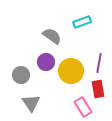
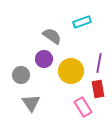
purple circle: moved 2 px left, 3 px up
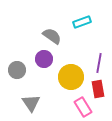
yellow circle: moved 6 px down
gray circle: moved 4 px left, 5 px up
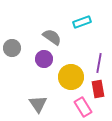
gray semicircle: moved 1 px down
gray circle: moved 5 px left, 22 px up
gray triangle: moved 7 px right, 1 px down
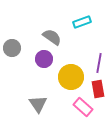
pink rectangle: rotated 18 degrees counterclockwise
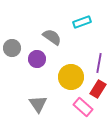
purple circle: moved 7 px left
red rectangle: rotated 42 degrees clockwise
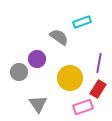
gray semicircle: moved 7 px right
gray circle: moved 7 px right, 24 px down
yellow circle: moved 1 px left, 1 px down
pink rectangle: rotated 60 degrees counterclockwise
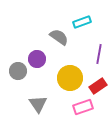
purple line: moved 9 px up
gray circle: moved 1 px left, 1 px up
red rectangle: moved 3 px up; rotated 24 degrees clockwise
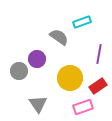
gray circle: moved 1 px right
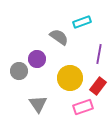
red rectangle: rotated 18 degrees counterclockwise
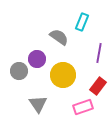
cyan rectangle: rotated 48 degrees counterclockwise
purple line: moved 1 px up
yellow circle: moved 7 px left, 3 px up
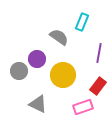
gray triangle: rotated 30 degrees counterclockwise
